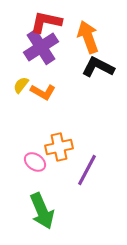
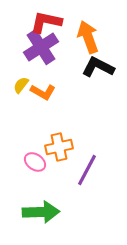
green arrow: moved 1 px left, 1 px down; rotated 69 degrees counterclockwise
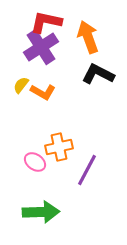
black L-shape: moved 7 px down
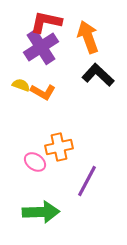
black L-shape: moved 1 px down; rotated 16 degrees clockwise
yellow semicircle: rotated 72 degrees clockwise
purple line: moved 11 px down
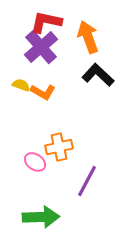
purple cross: rotated 8 degrees counterclockwise
green arrow: moved 5 px down
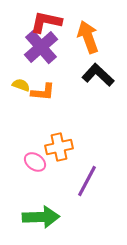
orange L-shape: rotated 25 degrees counterclockwise
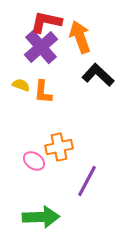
orange arrow: moved 8 px left
orange L-shape: rotated 90 degrees clockwise
pink ellipse: moved 1 px left, 1 px up
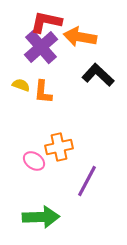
orange arrow: rotated 60 degrees counterclockwise
